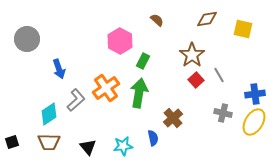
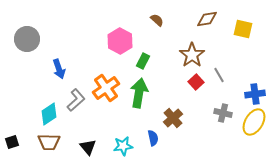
red square: moved 2 px down
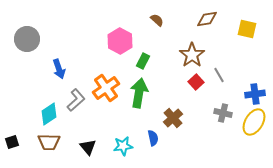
yellow square: moved 4 px right
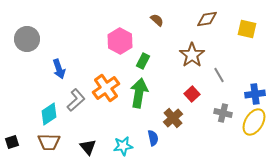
red square: moved 4 px left, 12 px down
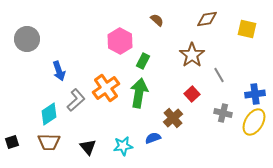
blue arrow: moved 2 px down
blue semicircle: rotated 98 degrees counterclockwise
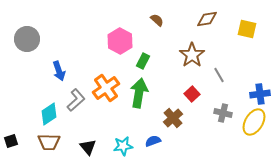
blue cross: moved 5 px right
blue semicircle: moved 3 px down
black square: moved 1 px left, 1 px up
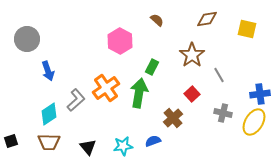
green rectangle: moved 9 px right, 6 px down
blue arrow: moved 11 px left
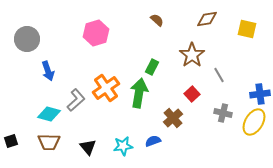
pink hexagon: moved 24 px left, 8 px up; rotated 15 degrees clockwise
cyan diamond: rotated 50 degrees clockwise
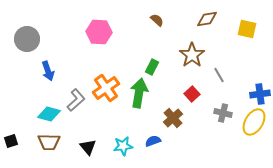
pink hexagon: moved 3 px right, 1 px up; rotated 20 degrees clockwise
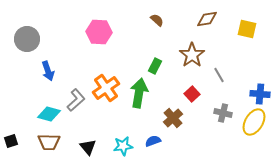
green rectangle: moved 3 px right, 1 px up
blue cross: rotated 12 degrees clockwise
